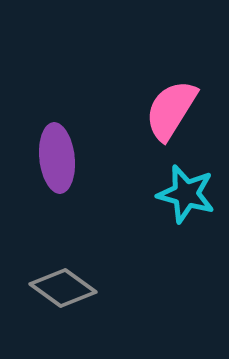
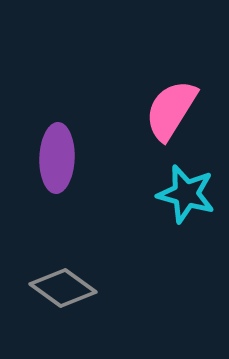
purple ellipse: rotated 8 degrees clockwise
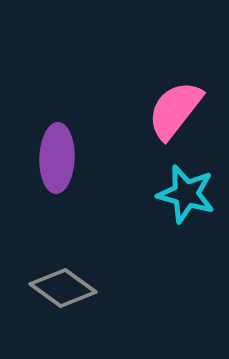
pink semicircle: moved 4 px right; rotated 6 degrees clockwise
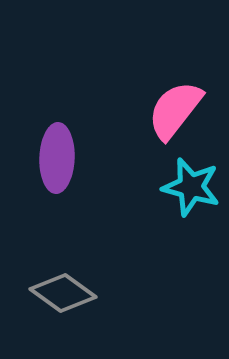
cyan star: moved 5 px right, 7 px up
gray diamond: moved 5 px down
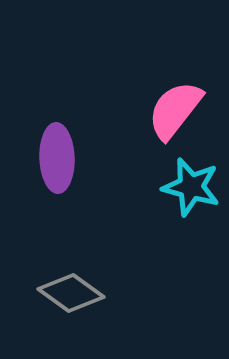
purple ellipse: rotated 4 degrees counterclockwise
gray diamond: moved 8 px right
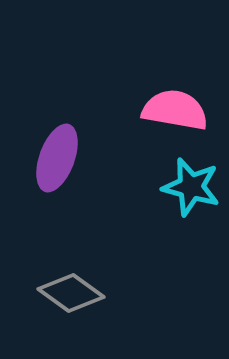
pink semicircle: rotated 62 degrees clockwise
purple ellipse: rotated 22 degrees clockwise
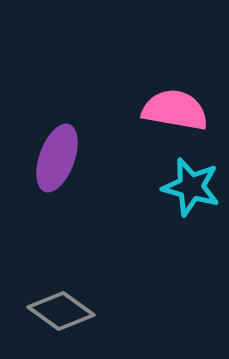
gray diamond: moved 10 px left, 18 px down
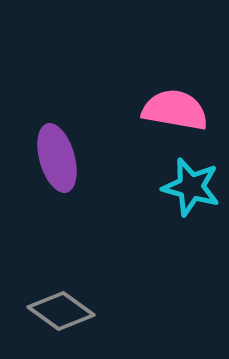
purple ellipse: rotated 36 degrees counterclockwise
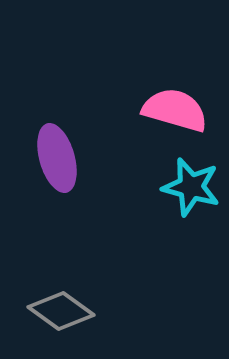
pink semicircle: rotated 6 degrees clockwise
